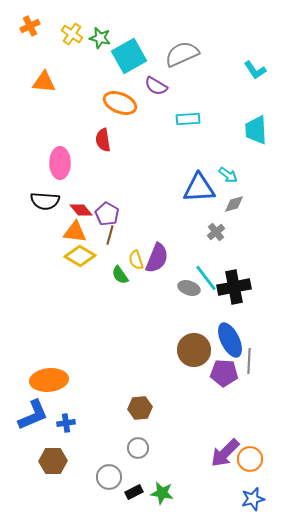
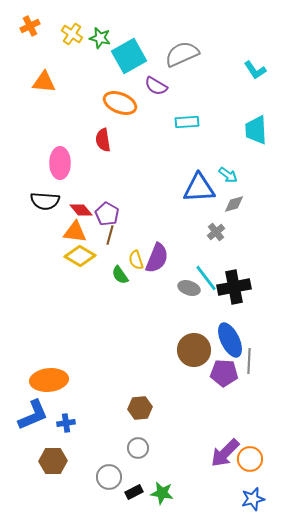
cyan rectangle at (188, 119): moved 1 px left, 3 px down
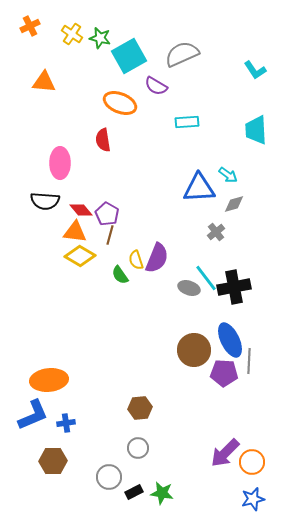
orange circle at (250, 459): moved 2 px right, 3 px down
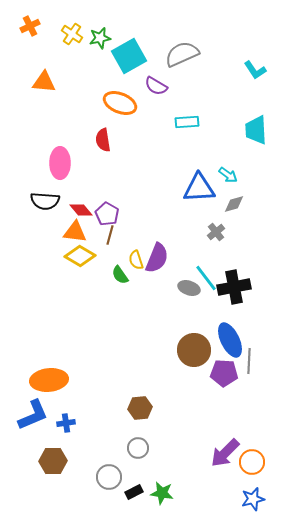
green star at (100, 38): rotated 25 degrees counterclockwise
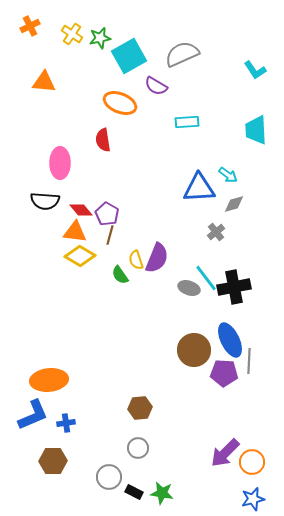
black rectangle at (134, 492): rotated 54 degrees clockwise
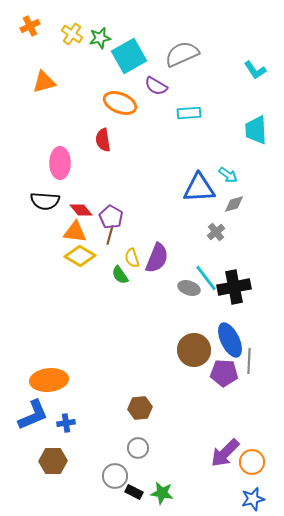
orange triangle at (44, 82): rotated 20 degrees counterclockwise
cyan rectangle at (187, 122): moved 2 px right, 9 px up
purple pentagon at (107, 214): moved 4 px right, 3 px down
yellow semicircle at (136, 260): moved 4 px left, 2 px up
gray circle at (109, 477): moved 6 px right, 1 px up
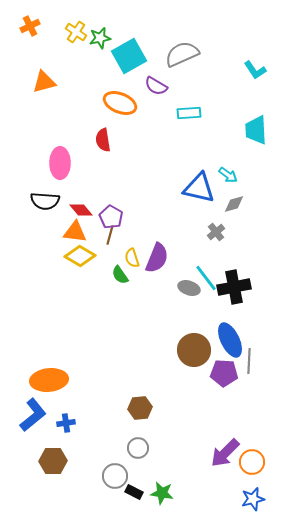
yellow cross at (72, 34): moved 4 px right, 2 px up
blue triangle at (199, 188): rotated 16 degrees clockwise
blue L-shape at (33, 415): rotated 16 degrees counterclockwise
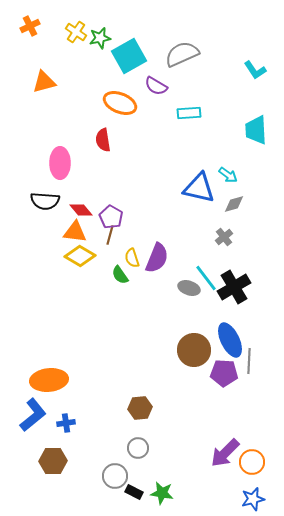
gray cross at (216, 232): moved 8 px right, 5 px down
black cross at (234, 287): rotated 20 degrees counterclockwise
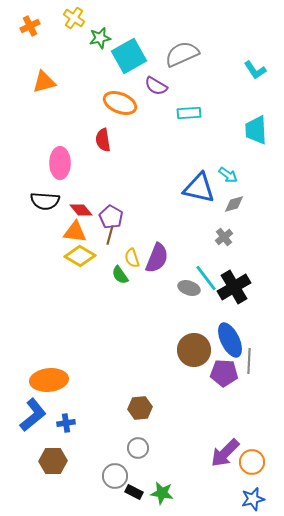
yellow cross at (76, 32): moved 2 px left, 14 px up
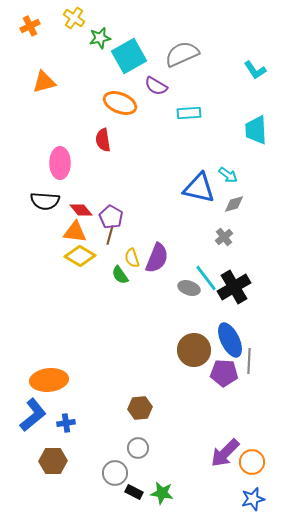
gray circle at (115, 476): moved 3 px up
